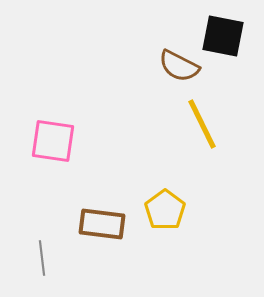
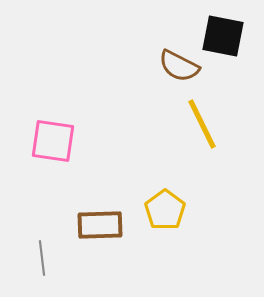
brown rectangle: moved 2 px left, 1 px down; rotated 9 degrees counterclockwise
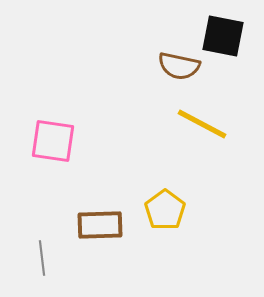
brown semicircle: rotated 15 degrees counterclockwise
yellow line: rotated 36 degrees counterclockwise
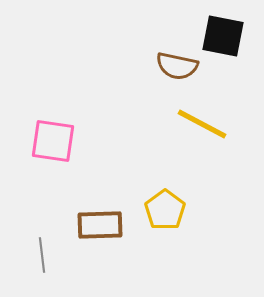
brown semicircle: moved 2 px left
gray line: moved 3 px up
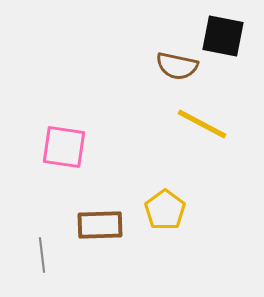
pink square: moved 11 px right, 6 px down
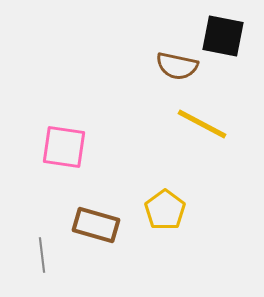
brown rectangle: moved 4 px left; rotated 18 degrees clockwise
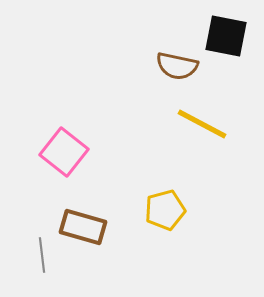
black square: moved 3 px right
pink square: moved 5 px down; rotated 30 degrees clockwise
yellow pentagon: rotated 21 degrees clockwise
brown rectangle: moved 13 px left, 2 px down
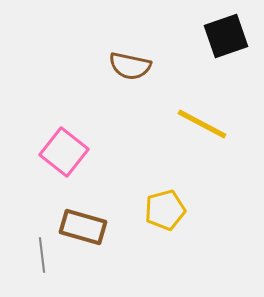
black square: rotated 30 degrees counterclockwise
brown semicircle: moved 47 px left
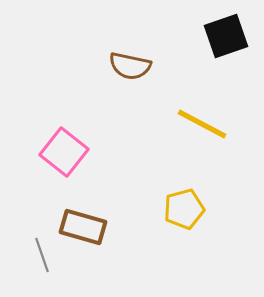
yellow pentagon: moved 19 px right, 1 px up
gray line: rotated 12 degrees counterclockwise
